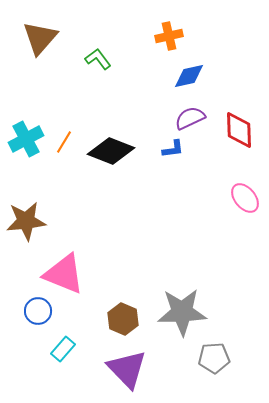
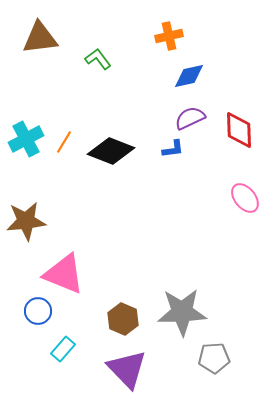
brown triangle: rotated 42 degrees clockwise
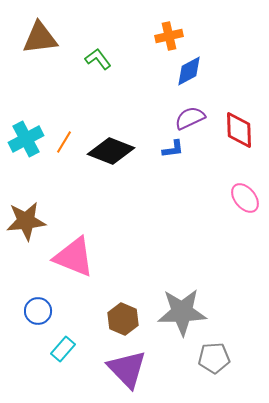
blue diamond: moved 5 px up; rotated 16 degrees counterclockwise
pink triangle: moved 10 px right, 17 px up
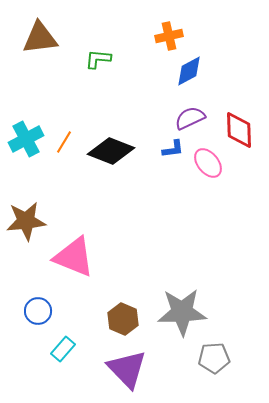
green L-shape: rotated 48 degrees counterclockwise
pink ellipse: moved 37 px left, 35 px up
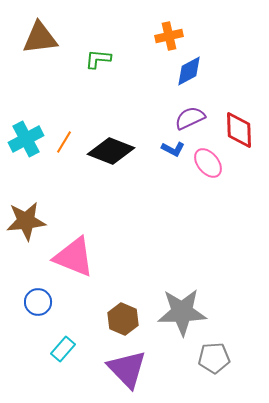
blue L-shape: rotated 35 degrees clockwise
blue circle: moved 9 px up
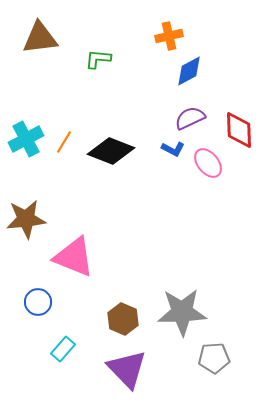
brown star: moved 2 px up
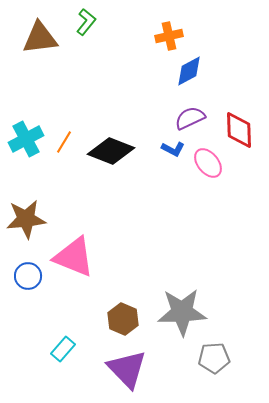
green L-shape: moved 12 px left, 37 px up; rotated 124 degrees clockwise
blue circle: moved 10 px left, 26 px up
